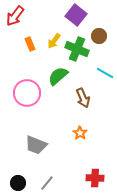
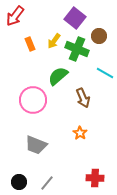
purple square: moved 1 px left, 3 px down
pink circle: moved 6 px right, 7 px down
black circle: moved 1 px right, 1 px up
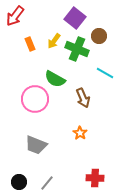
green semicircle: moved 3 px left, 3 px down; rotated 110 degrees counterclockwise
pink circle: moved 2 px right, 1 px up
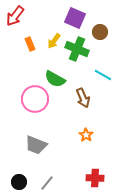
purple square: rotated 15 degrees counterclockwise
brown circle: moved 1 px right, 4 px up
cyan line: moved 2 px left, 2 px down
orange star: moved 6 px right, 2 px down
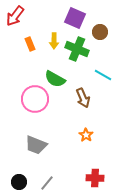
yellow arrow: rotated 35 degrees counterclockwise
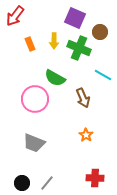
green cross: moved 2 px right, 1 px up
green semicircle: moved 1 px up
gray trapezoid: moved 2 px left, 2 px up
black circle: moved 3 px right, 1 px down
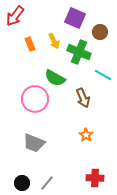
yellow arrow: rotated 28 degrees counterclockwise
green cross: moved 4 px down
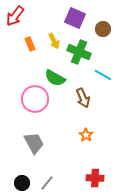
brown circle: moved 3 px right, 3 px up
gray trapezoid: rotated 140 degrees counterclockwise
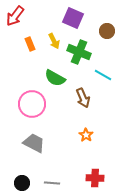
purple square: moved 2 px left
brown circle: moved 4 px right, 2 px down
pink circle: moved 3 px left, 5 px down
gray trapezoid: rotated 35 degrees counterclockwise
gray line: moved 5 px right; rotated 56 degrees clockwise
